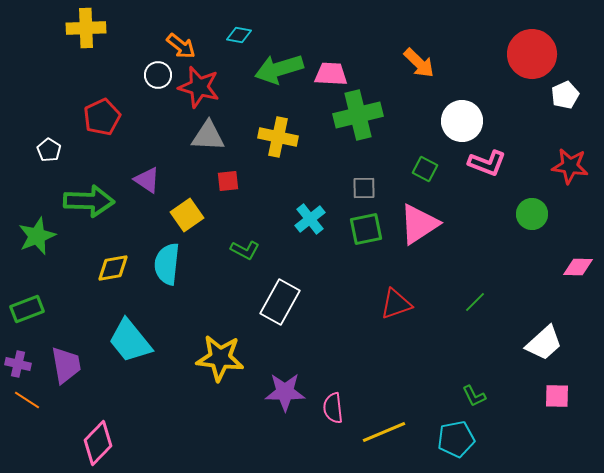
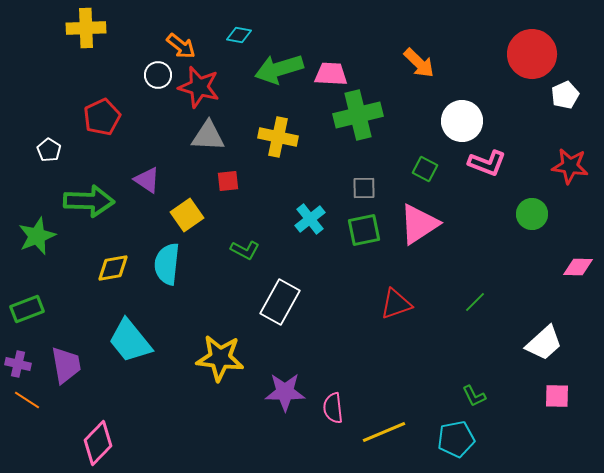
green square at (366, 229): moved 2 px left, 1 px down
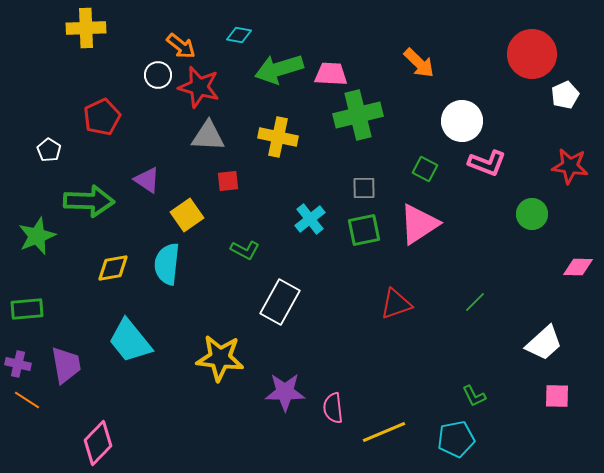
green rectangle at (27, 309): rotated 16 degrees clockwise
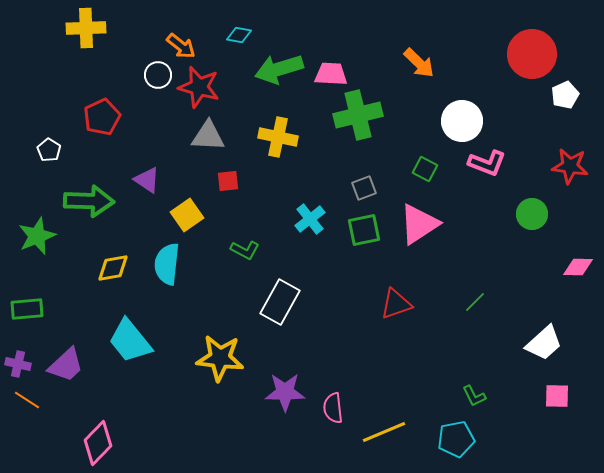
gray square at (364, 188): rotated 20 degrees counterclockwise
purple trapezoid at (66, 365): rotated 57 degrees clockwise
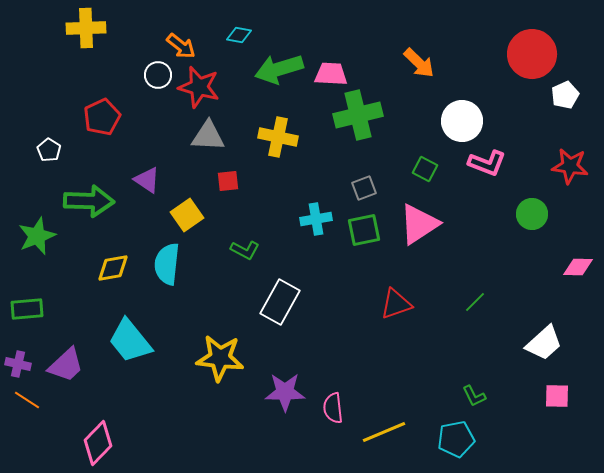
cyan cross at (310, 219): moved 6 px right; rotated 28 degrees clockwise
